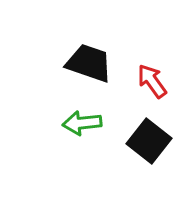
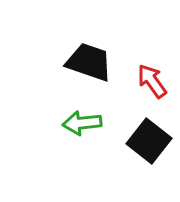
black trapezoid: moved 1 px up
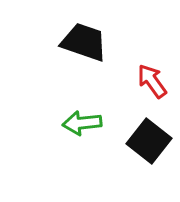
black trapezoid: moved 5 px left, 20 px up
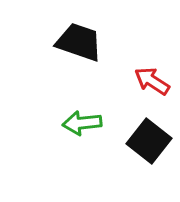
black trapezoid: moved 5 px left
red arrow: rotated 21 degrees counterclockwise
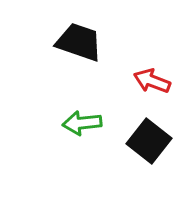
red arrow: rotated 12 degrees counterclockwise
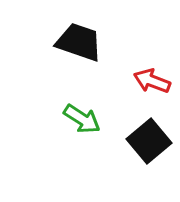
green arrow: moved 4 px up; rotated 141 degrees counterclockwise
black square: rotated 12 degrees clockwise
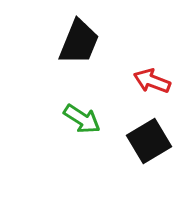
black trapezoid: rotated 93 degrees clockwise
black square: rotated 9 degrees clockwise
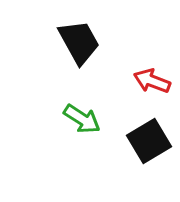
black trapezoid: rotated 51 degrees counterclockwise
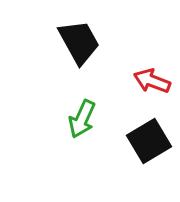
green arrow: rotated 81 degrees clockwise
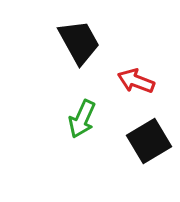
red arrow: moved 16 px left
